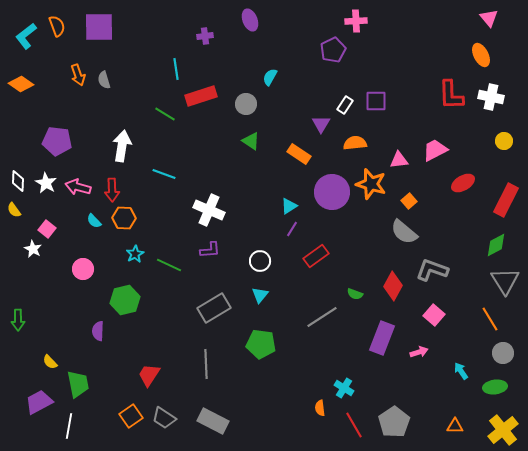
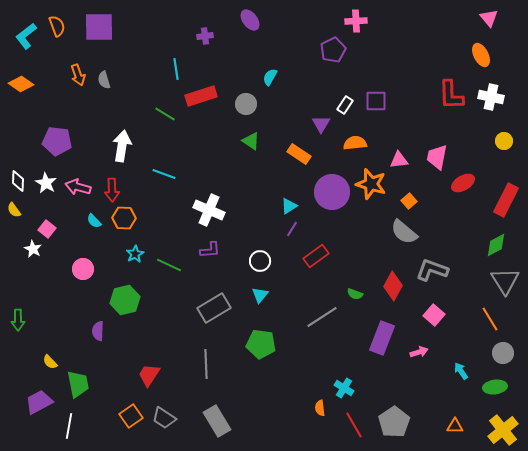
purple ellipse at (250, 20): rotated 15 degrees counterclockwise
pink trapezoid at (435, 150): moved 2 px right, 7 px down; rotated 52 degrees counterclockwise
gray rectangle at (213, 421): moved 4 px right; rotated 32 degrees clockwise
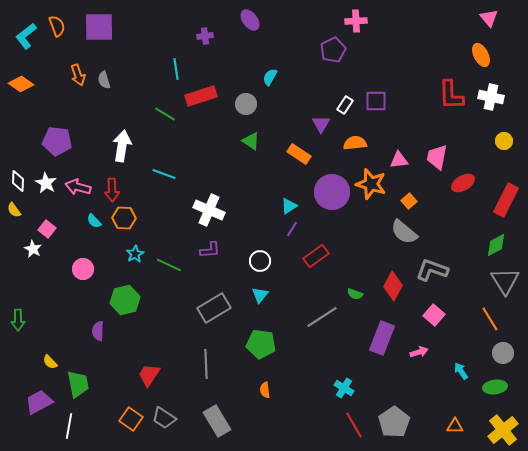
orange semicircle at (320, 408): moved 55 px left, 18 px up
orange square at (131, 416): moved 3 px down; rotated 20 degrees counterclockwise
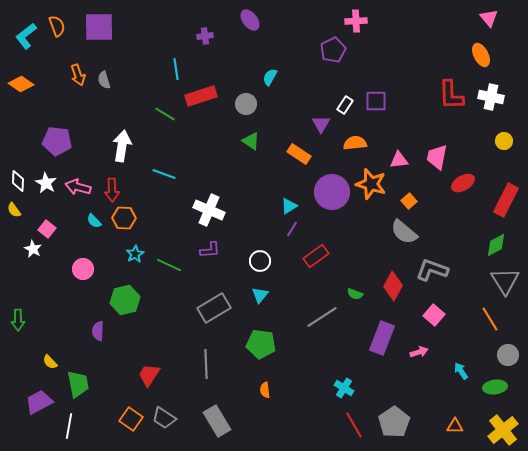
gray circle at (503, 353): moved 5 px right, 2 px down
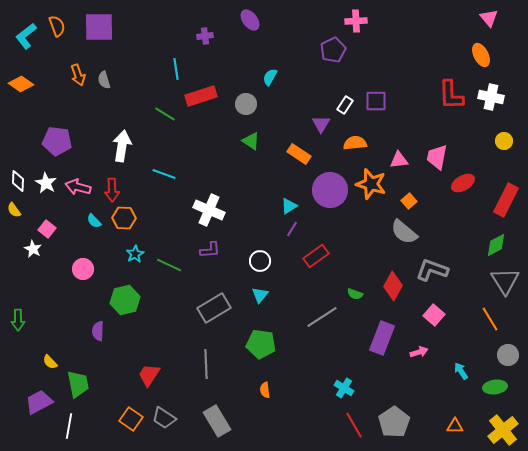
purple circle at (332, 192): moved 2 px left, 2 px up
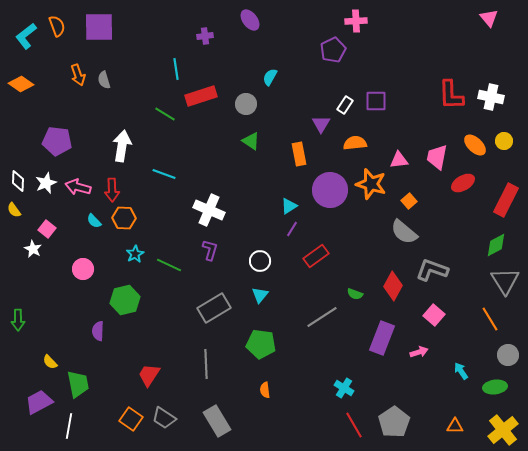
orange ellipse at (481, 55): moved 6 px left, 90 px down; rotated 20 degrees counterclockwise
orange rectangle at (299, 154): rotated 45 degrees clockwise
white star at (46, 183): rotated 20 degrees clockwise
purple L-shape at (210, 250): rotated 70 degrees counterclockwise
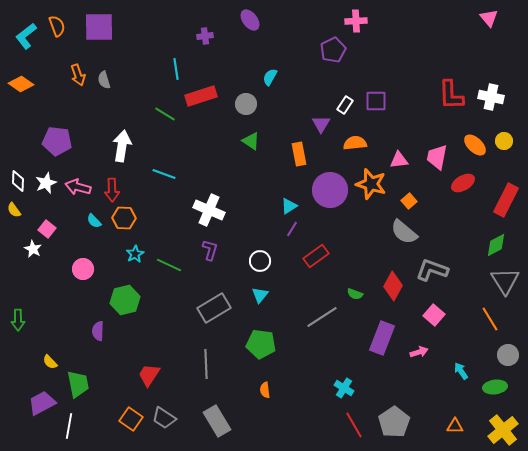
purple trapezoid at (39, 402): moved 3 px right, 1 px down
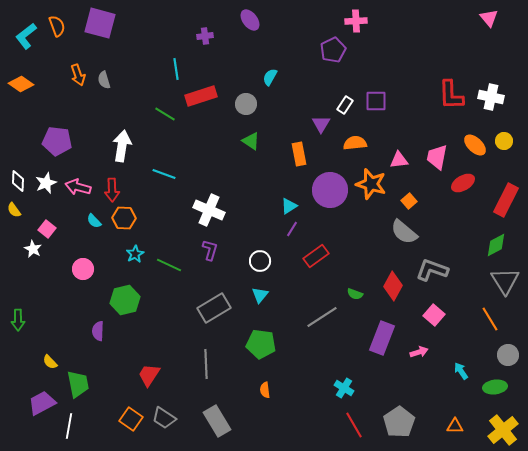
purple square at (99, 27): moved 1 px right, 4 px up; rotated 16 degrees clockwise
gray pentagon at (394, 422): moved 5 px right
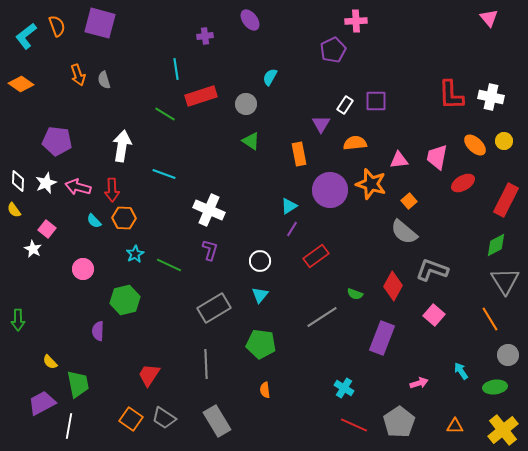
pink arrow at (419, 352): moved 31 px down
red line at (354, 425): rotated 36 degrees counterclockwise
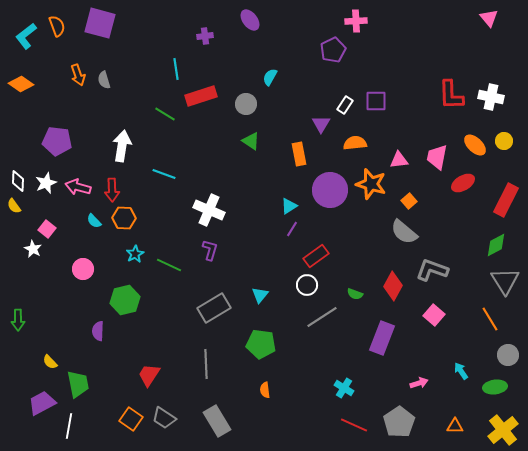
yellow semicircle at (14, 210): moved 4 px up
white circle at (260, 261): moved 47 px right, 24 px down
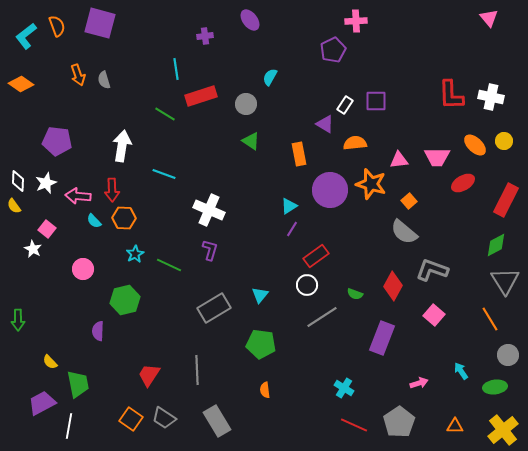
purple triangle at (321, 124): moved 4 px right; rotated 30 degrees counterclockwise
pink trapezoid at (437, 157): rotated 100 degrees counterclockwise
pink arrow at (78, 187): moved 9 px down; rotated 10 degrees counterclockwise
gray line at (206, 364): moved 9 px left, 6 px down
